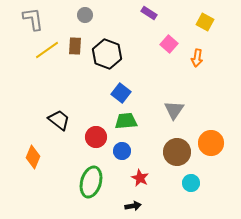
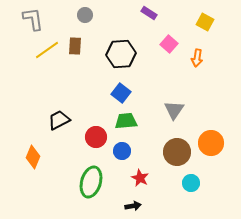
black hexagon: moved 14 px right; rotated 24 degrees counterclockwise
black trapezoid: rotated 65 degrees counterclockwise
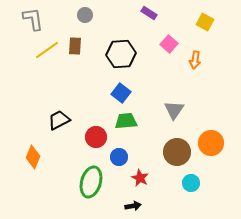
orange arrow: moved 2 px left, 2 px down
blue circle: moved 3 px left, 6 px down
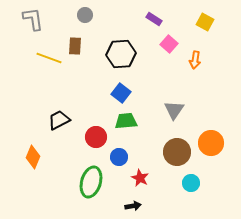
purple rectangle: moved 5 px right, 6 px down
yellow line: moved 2 px right, 8 px down; rotated 55 degrees clockwise
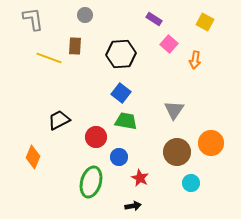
green trapezoid: rotated 15 degrees clockwise
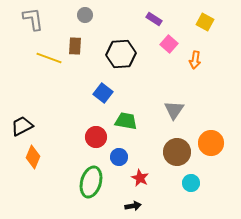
blue square: moved 18 px left
black trapezoid: moved 37 px left, 6 px down
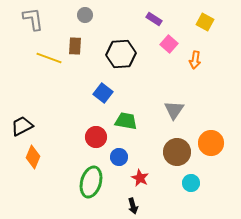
black arrow: rotated 84 degrees clockwise
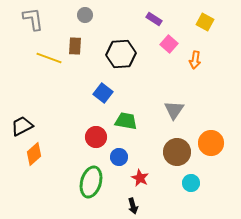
orange diamond: moved 1 px right, 3 px up; rotated 25 degrees clockwise
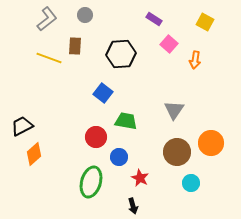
gray L-shape: moved 14 px right; rotated 60 degrees clockwise
